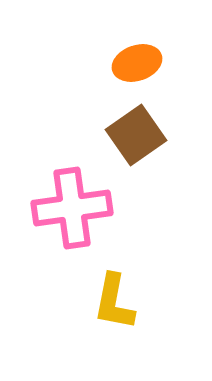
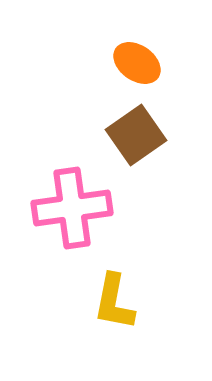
orange ellipse: rotated 54 degrees clockwise
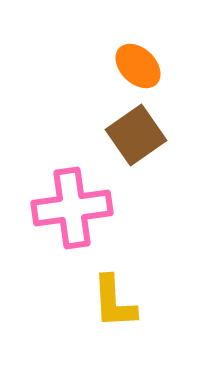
orange ellipse: moved 1 px right, 3 px down; rotated 9 degrees clockwise
yellow L-shape: rotated 14 degrees counterclockwise
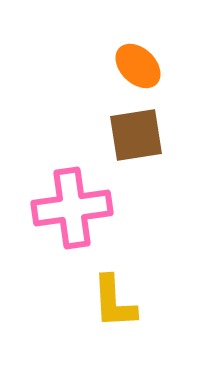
brown square: rotated 26 degrees clockwise
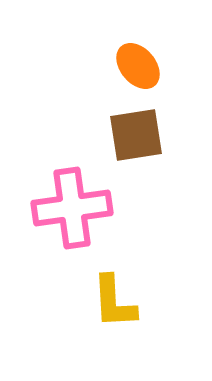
orange ellipse: rotated 6 degrees clockwise
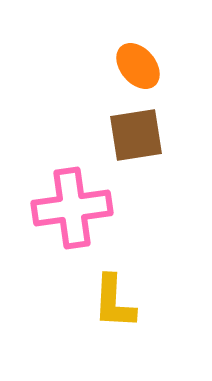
yellow L-shape: rotated 6 degrees clockwise
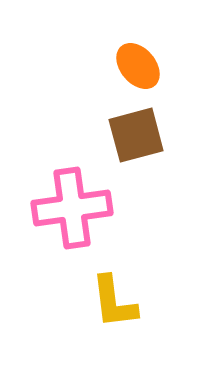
brown square: rotated 6 degrees counterclockwise
yellow L-shape: rotated 10 degrees counterclockwise
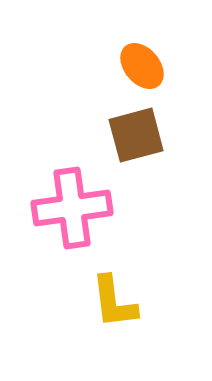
orange ellipse: moved 4 px right
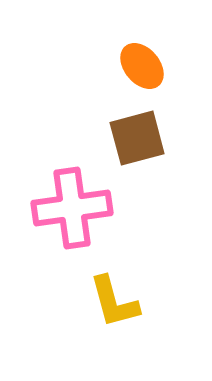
brown square: moved 1 px right, 3 px down
yellow L-shape: rotated 8 degrees counterclockwise
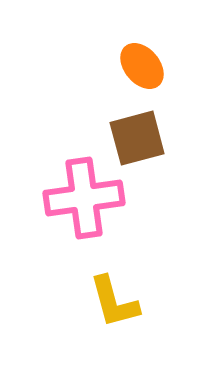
pink cross: moved 12 px right, 10 px up
